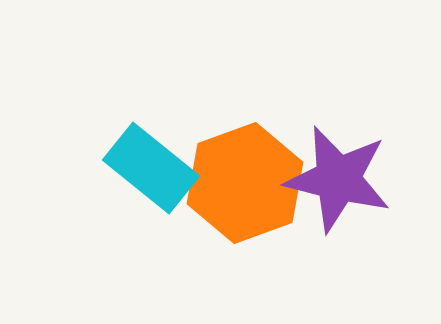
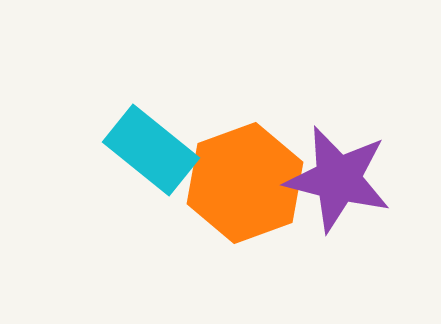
cyan rectangle: moved 18 px up
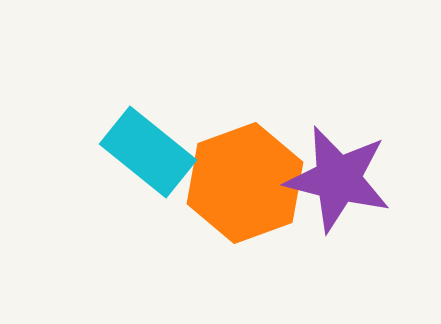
cyan rectangle: moved 3 px left, 2 px down
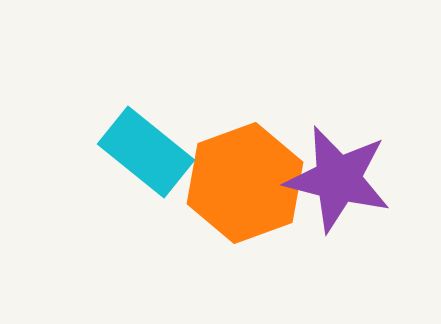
cyan rectangle: moved 2 px left
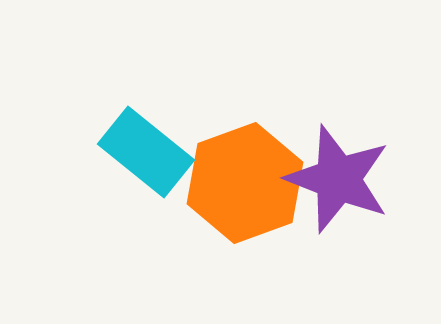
purple star: rotated 7 degrees clockwise
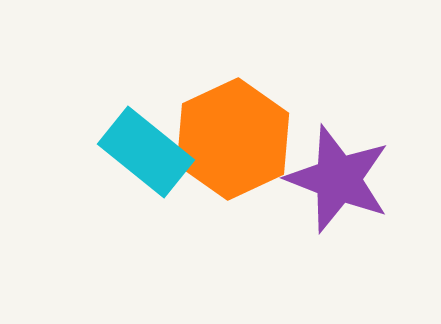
orange hexagon: moved 12 px left, 44 px up; rotated 5 degrees counterclockwise
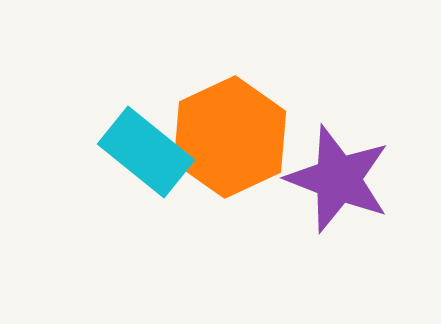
orange hexagon: moved 3 px left, 2 px up
